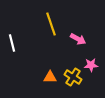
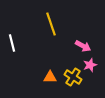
pink arrow: moved 5 px right, 7 px down
pink star: moved 1 px left; rotated 16 degrees counterclockwise
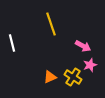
orange triangle: rotated 24 degrees counterclockwise
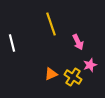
pink arrow: moved 5 px left, 4 px up; rotated 35 degrees clockwise
orange triangle: moved 1 px right, 3 px up
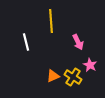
yellow line: moved 3 px up; rotated 15 degrees clockwise
white line: moved 14 px right, 1 px up
pink star: rotated 24 degrees counterclockwise
orange triangle: moved 2 px right, 2 px down
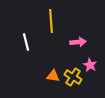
pink arrow: rotated 70 degrees counterclockwise
orange triangle: rotated 32 degrees clockwise
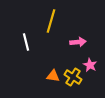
yellow line: rotated 20 degrees clockwise
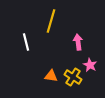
pink arrow: rotated 91 degrees counterclockwise
orange triangle: moved 2 px left
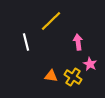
yellow line: rotated 30 degrees clockwise
pink star: moved 1 px up
